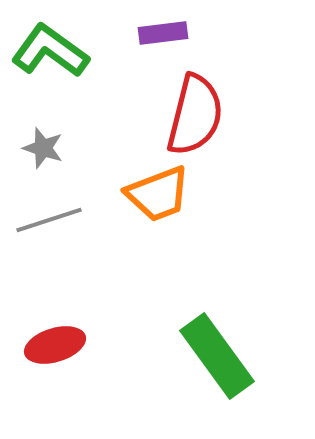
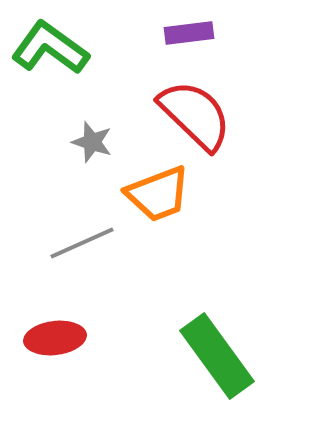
purple rectangle: moved 26 px right
green L-shape: moved 3 px up
red semicircle: rotated 60 degrees counterclockwise
gray star: moved 49 px right, 6 px up
gray line: moved 33 px right, 23 px down; rotated 6 degrees counterclockwise
red ellipse: moved 7 px up; rotated 10 degrees clockwise
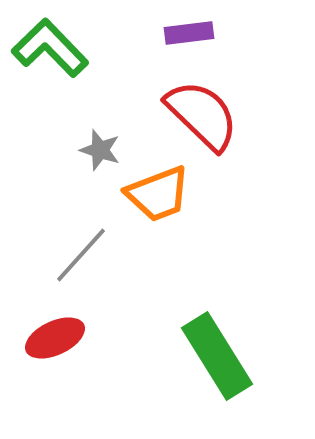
green L-shape: rotated 10 degrees clockwise
red semicircle: moved 7 px right
gray star: moved 8 px right, 8 px down
gray line: moved 1 px left, 12 px down; rotated 24 degrees counterclockwise
red ellipse: rotated 18 degrees counterclockwise
green rectangle: rotated 4 degrees clockwise
